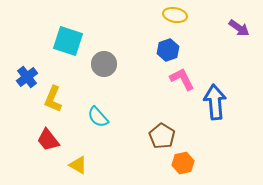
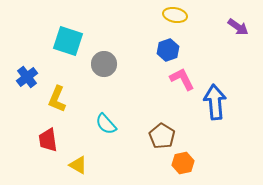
purple arrow: moved 1 px left, 1 px up
yellow L-shape: moved 4 px right
cyan semicircle: moved 8 px right, 7 px down
red trapezoid: rotated 30 degrees clockwise
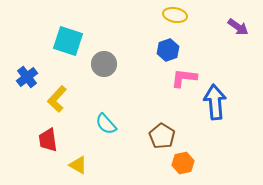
pink L-shape: moved 2 px right, 1 px up; rotated 56 degrees counterclockwise
yellow L-shape: rotated 20 degrees clockwise
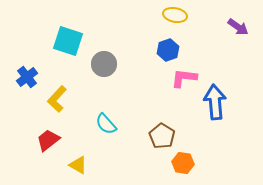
red trapezoid: rotated 60 degrees clockwise
orange hexagon: rotated 20 degrees clockwise
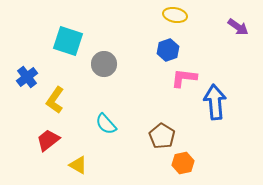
yellow L-shape: moved 2 px left, 1 px down; rotated 8 degrees counterclockwise
orange hexagon: rotated 20 degrees counterclockwise
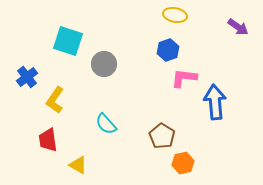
red trapezoid: rotated 60 degrees counterclockwise
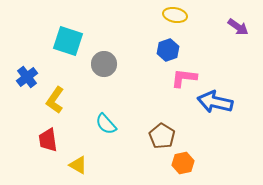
blue arrow: rotated 72 degrees counterclockwise
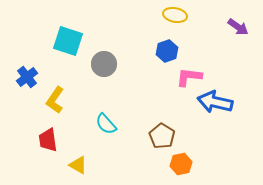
blue hexagon: moved 1 px left, 1 px down
pink L-shape: moved 5 px right, 1 px up
orange hexagon: moved 2 px left, 1 px down
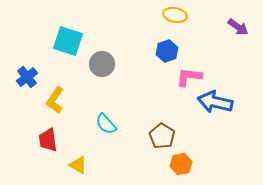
gray circle: moved 2 px left
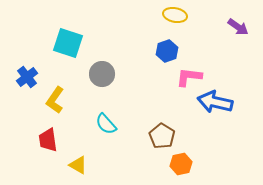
cyan square: moved 2 px down
gray circle: moved 10 px down
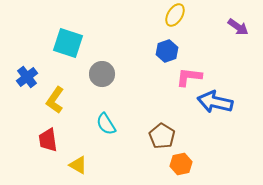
yellow ellipse: rotated 70 degrees counterclockwise
cyan semicircle: rotated 10 degrees clockwise
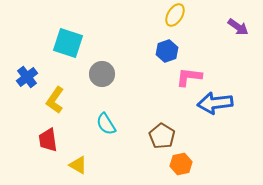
blue arrow: moved 1 px down; rotated 20 degrees counterclockwise
